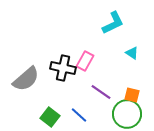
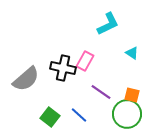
cyan L-shape: moved 5 px left, 1 px down
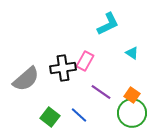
black cross: rotated 20 degrees counterclockwise
orange square: rotated 21 degrees clockwise
green circle: moved 5 px right, 1 px up
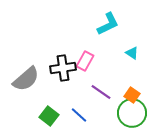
green square: moved 1 px left, 1 px up
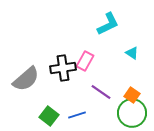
blue line: moved 2 px left; rotated 60 degrees counterclockwise
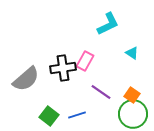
green circle: moved 1 px right, 1 px down
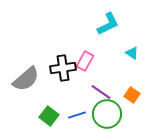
green circle: moved 26 px left
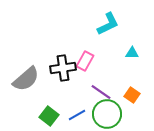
cyan triangle: rotated 32 degrees counterclockwise
blue line: rotated 12 degrees counterclockwise
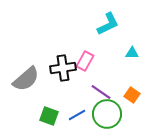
green square: rotated 18 degrees counterclockwise
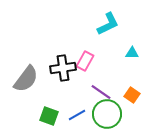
gray semicircle: rotated 12 degrees counterclockwise
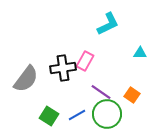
cyan triangle: moved 8 px right
green square: rotated 12 degrees clockwise
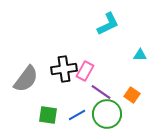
cyan triangle: moved 2 px down
pink rectangle: moved 10 px down
black cross: moved 1 px right, 1 px down
green square: moved 1 px left, 1 px up; rotated 24 degrees counterclockwise
